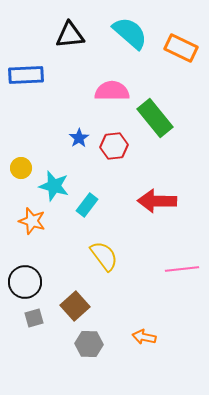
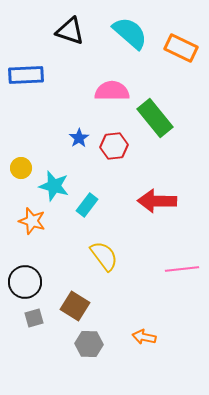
black triangle: moved 4 px up; rotated 24 degrees clockwise
brown square: rotated 16 degrees counterclockwise
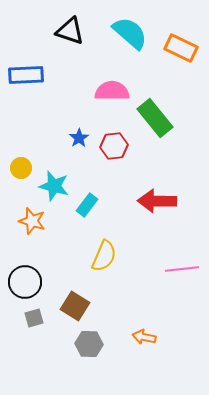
yellow semicircle: rotated 60 degrees clockwise
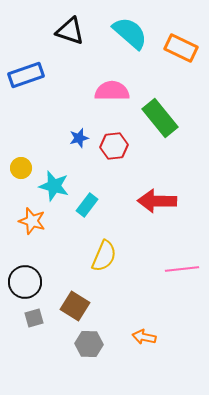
blue rectangle: rotated 16 degrees counterclockwise
green rectangle: moved 5 px right
blue star: rotated 18 degrees clockwise
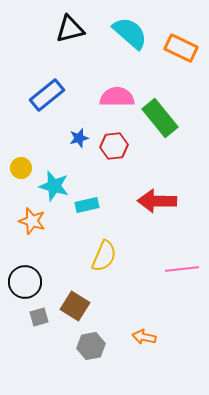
black triangle: moved 2 px up; rotated 32 degrees counterclockwise
blue rectangle: moved 21 px right, 20 px down; rotated 20 degrees counterclockwise
pink semicircle: moved 5 px right, 6 px down
cyan rectangle: rotated 40 degrees clockwise
gray square: moved 5 px right, 1 px up
gray hexagon: moved 2 px right, 2 px down; rotated 12 degrees counterclockwise
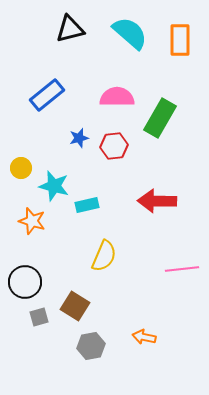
orange rectangle: moved 1 px left, 8 px up; rotated 64 degrees clockwise
green rectangle: rotated 69 degrees clockwise
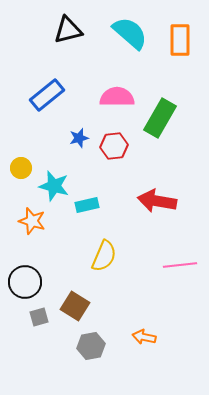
black triangle: moved 2 px left, 1 px down
red arrow: rotated 9 degrees clockwise
pink line: moved 2 px left, 4 px up
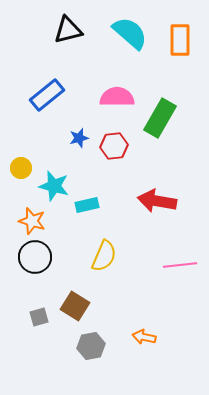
black circle: moved 10 px right, 25 px up
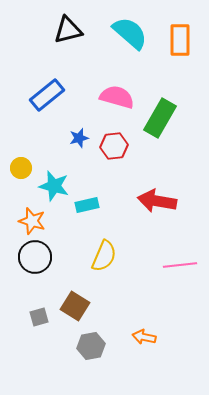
pink semicircle: rotated 16 degrees clockwise
